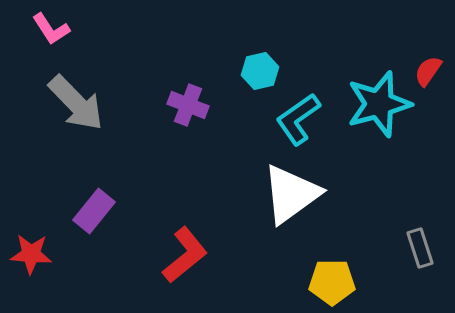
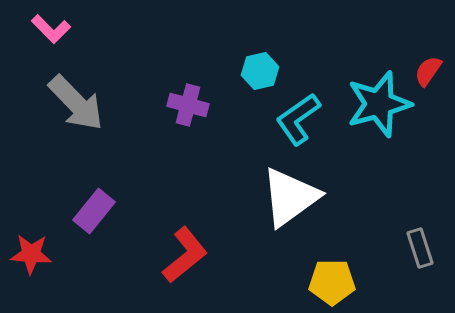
pink L-shape: rotated 12 degrees counterclockwise
purple cross: rotated 6 degrees counterclockwise
white triangle: moved 1 px left, 3 px down
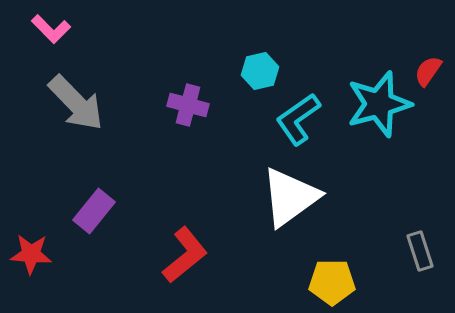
gray rectangle: moved 3 px down
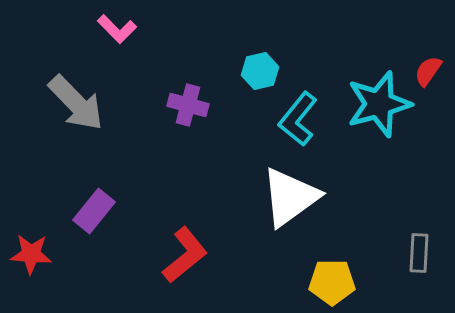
pink L-shape: moved 66 px right
cyan L-shape: rotated 16 degrees counterclockwise
gray rectangle: moved 1 px left, 2 px down; rotated 21 degrees clockwise
